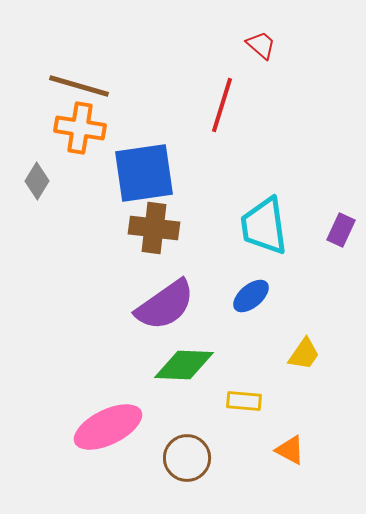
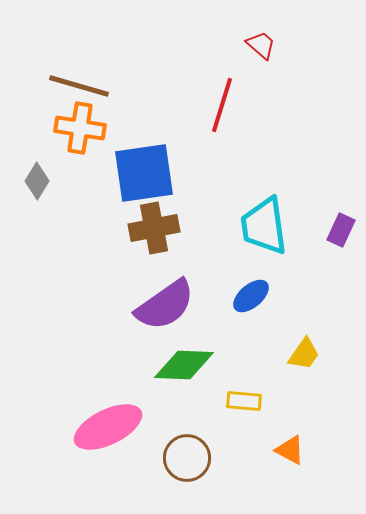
brown cross: rotated 18 degrees counterclockwise
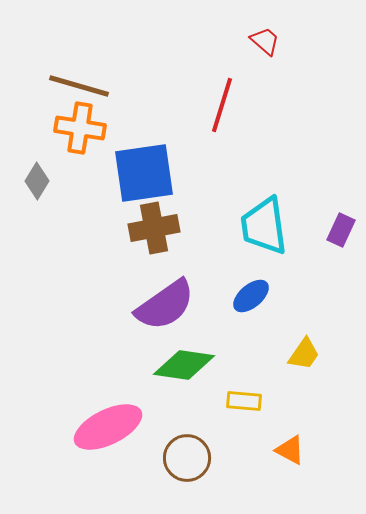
red trapezoid: moved 4 px right, 4 px up
green diamond: rotated 6 degrees clockwise
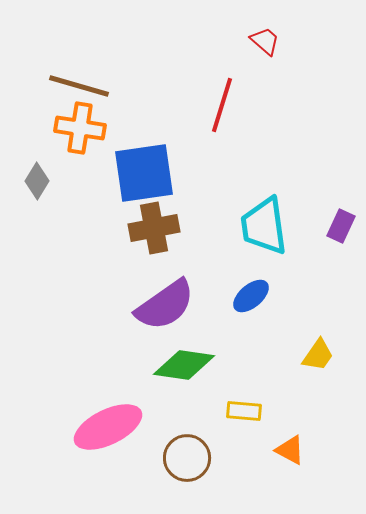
purple rectangle: moved 4 px up
yellow trapezoid: moved 14 px right, 1 px down
yellow rectangle: moved 10 px down
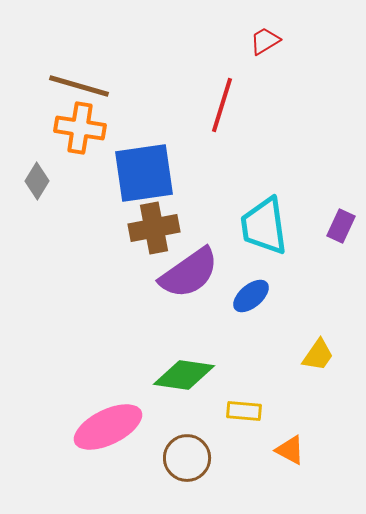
red trapezoid: rotated 72 degrees counterclockwise
purple semicircle: moved 24 px right, 32 px up
green diamond: moved 10 px down
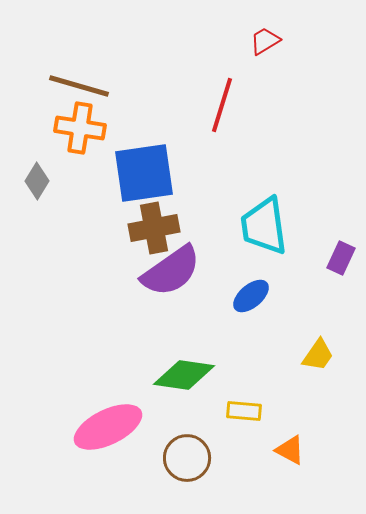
purple rectangle: moved 32 px down
purple semicircle: moved 18 px left, 2 px up
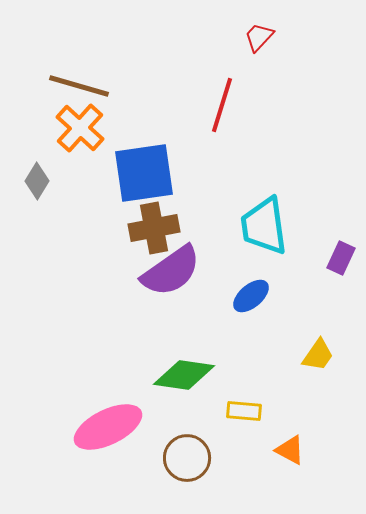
red trapezoid: moved 6 px left, 4 px up; rotated 16 degrees counterclockwise
orange cross: rotated 33 degrees clockwise
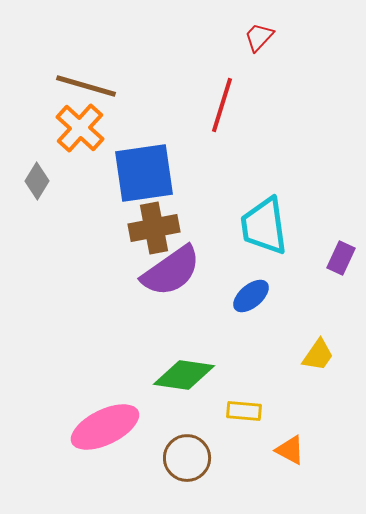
brown line: moved 7 px right
pink ellipse: moved 3 px left
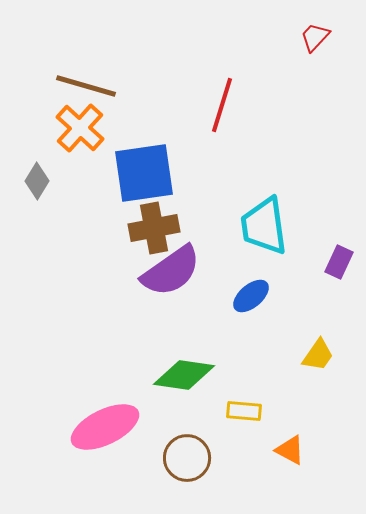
red trapezoid: moved 56 px right
purple rectangle: moved 2 px left, 4 px down
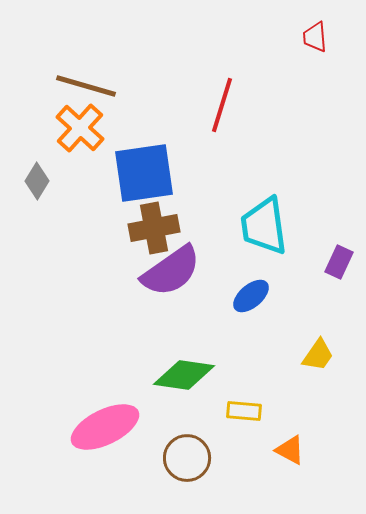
red trapezoid: rotated 48 degrees counterclockwise
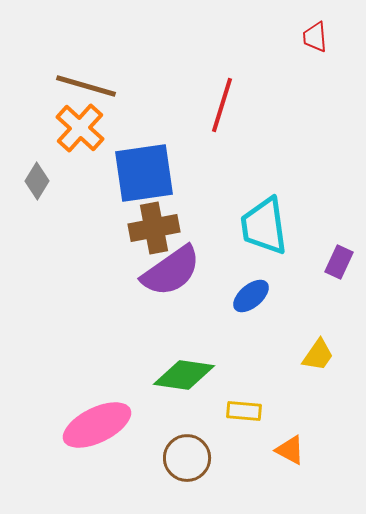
pink ellipse: moved 8 px left, 2 px up
